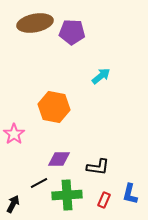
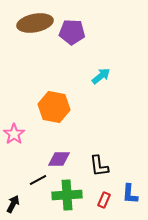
black L-shape: moved 1 px right, 1 px up; rotated 75 degrees clockwise
black line: moved 1 px left, 3 px up
blue L-shape: rotated 10 degrees counterclockwise
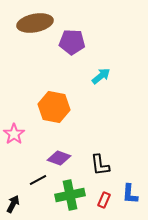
purple pentagon: moved 10 px down
purple diamond: moved 1 px up; rotated 20 degrees clockwise
black L-shape: moved 1 px right, 1 px up
green cross: moved 3 px right; rotated 8 degrees counterclockwise
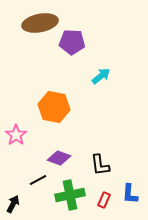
brown ellipse: moved 5 px right
pink star: moved 2 px right, 1 px down
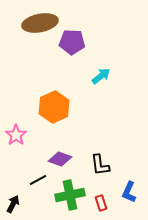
orange hexagon: rotated 24 degrees clockwise
purple diamond: moved 1 px right, 1 px down
blue L-shape: moved 1 px left, 2 px up; rotated 20 degrees clockwise
red rectangle: moved 3 px left, 3 px down; rotated 42 degrees counterclockwise
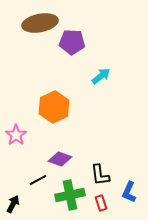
black L-shape: moved 10 px down
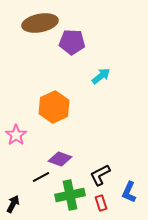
black L-shape: rotated 70 degrees clockwise
black line: moved 3 px right, 3 px up
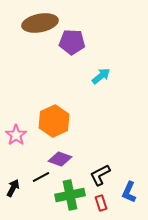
orange hexagon: moved 14 px down
black arrow: moved 16 px up
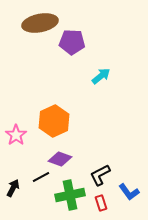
blue L-shape: rotated 60 degrees counterclockwise
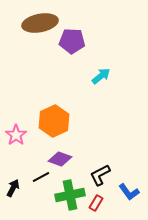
purple pentagon: moved 1 px up
red rectangle: moved 5 px left; rotated 49 degrees clockwise
